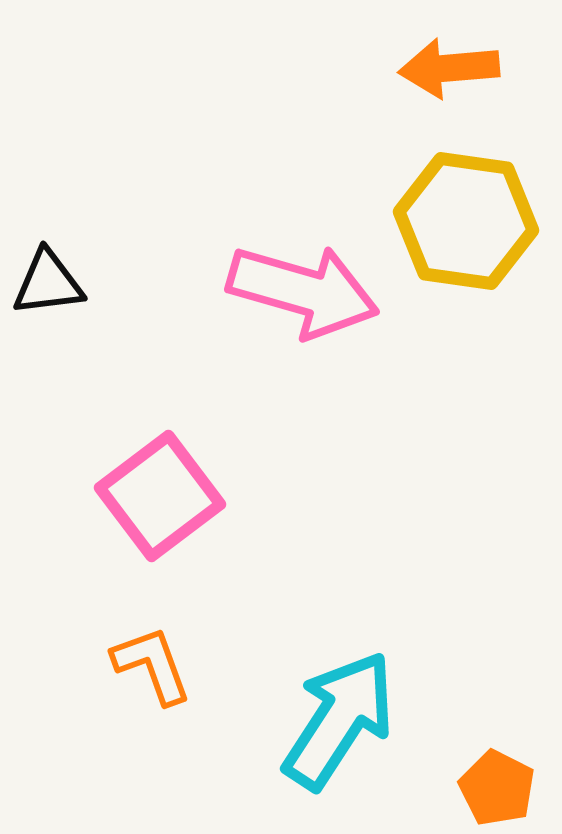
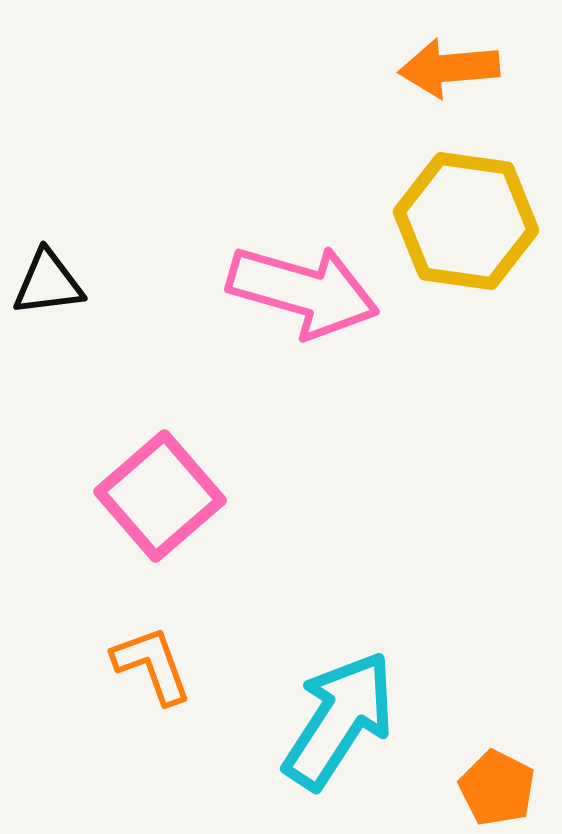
pink square: rotated 4 degrees counterclockwise
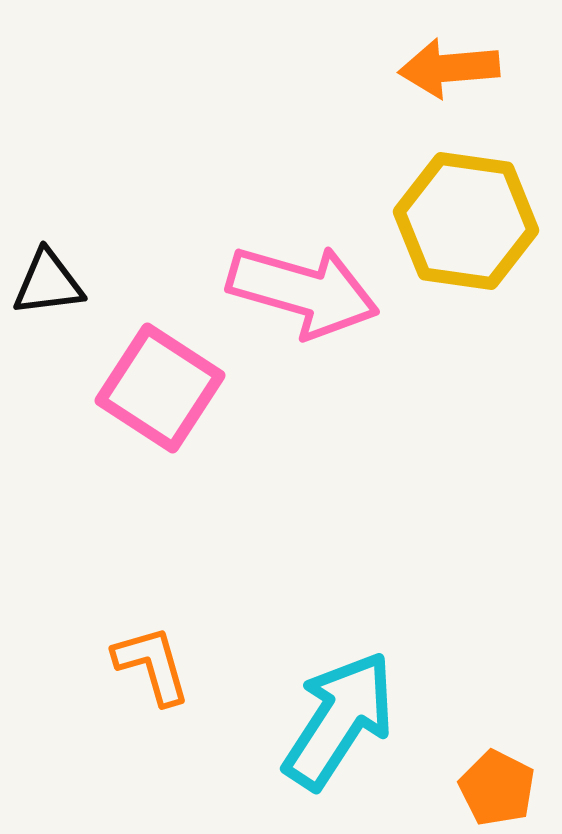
pink square: moved 108 px up; rotated 16 degrees counterclockwise
orange L-shape: rotated 4 degrees clockwise
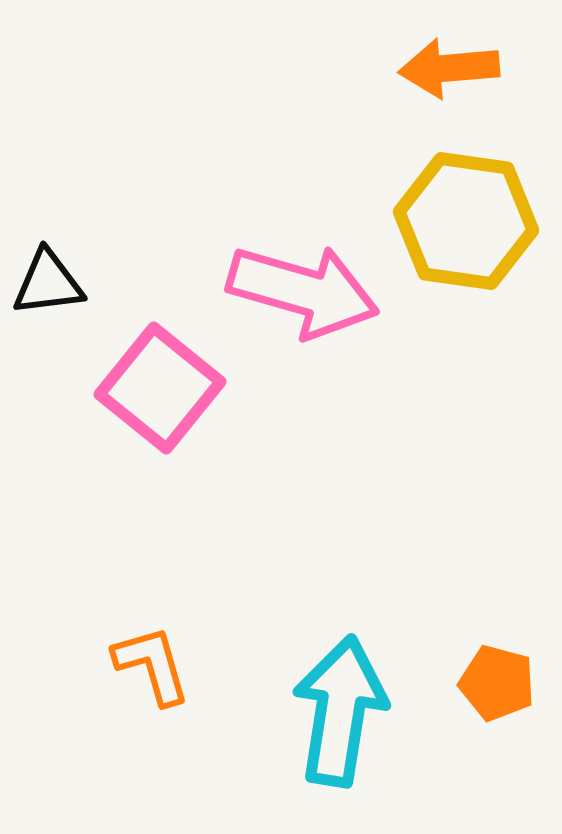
pink square: rotated 6 degrees clockwise
cyan arrow: moved 1 px right, 9 px up; rotated 24 degrees counterclockwise
orange pentagon: moved 105 px up; rotated 12 degrees counterclockwise
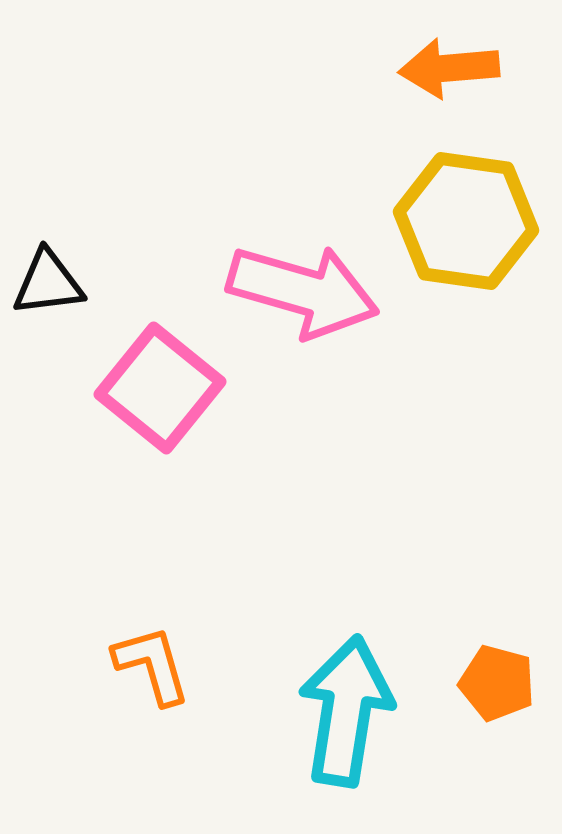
cyan arrow: moved 6 px right
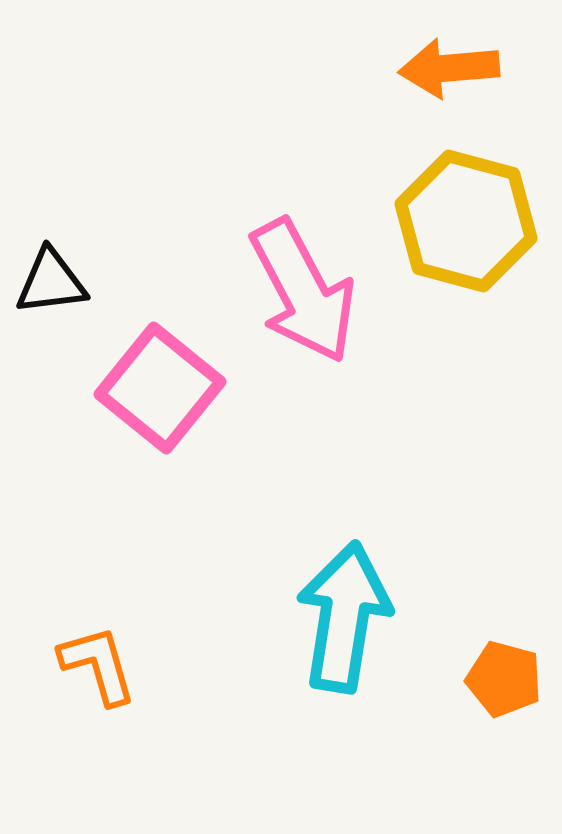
yellow hexagon: rotated 7 degrees clockwise
black triangle: moved 3 px right, 1 px up
pink arrow: rotated 46 degrees clockwise
orange L-shape: moved 54 px left
orange pentagon: moved 7 px right, 4 px up
cyan arrow: moved 2 px left, 94 px up
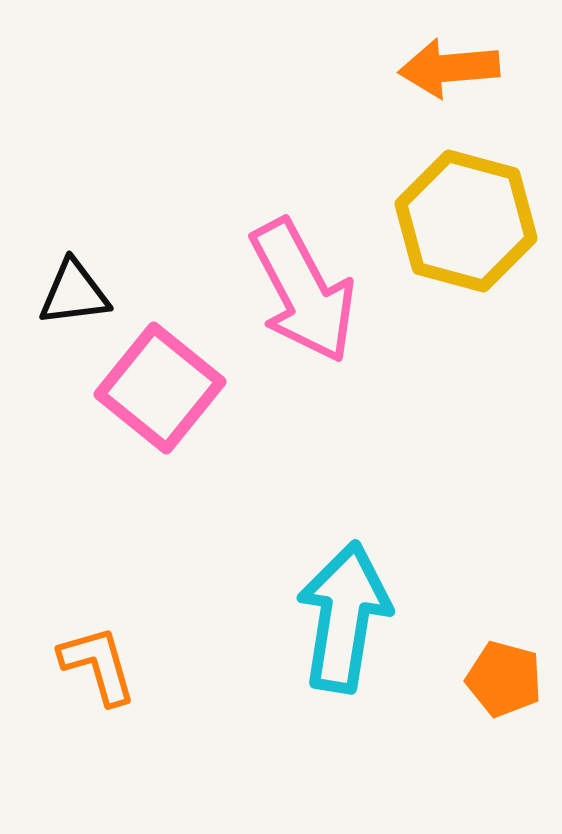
black triangle: moved 23 px right, 11 px down
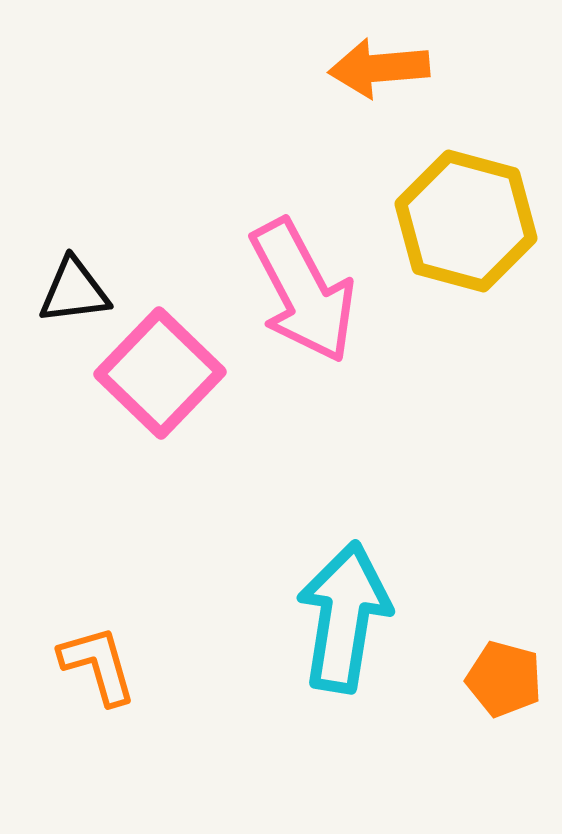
orange arrow: moved 70 px left
black triangle: moved 2 px up
pink square: moved 15 px up; rotated 5 degrees clockwise
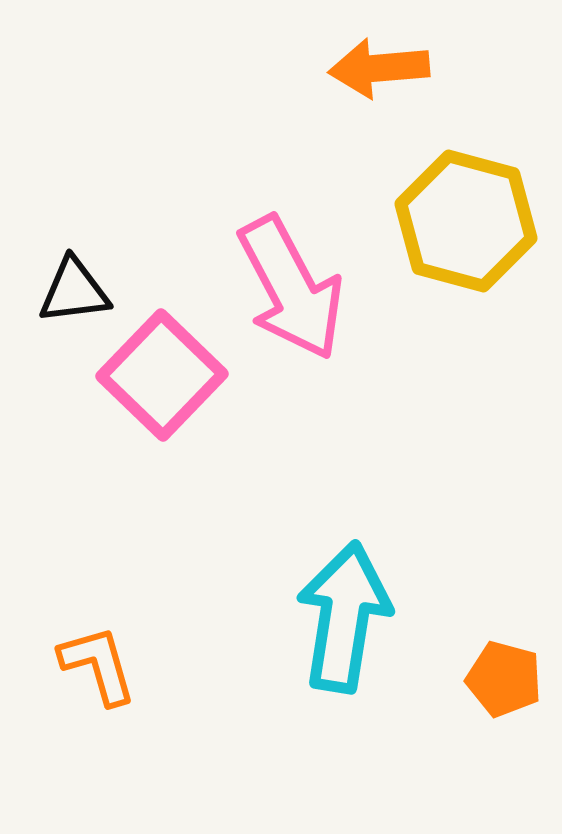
pink arrow: moved 12 px left, 3 px up
pink square: moved 2 px right, 2 px down
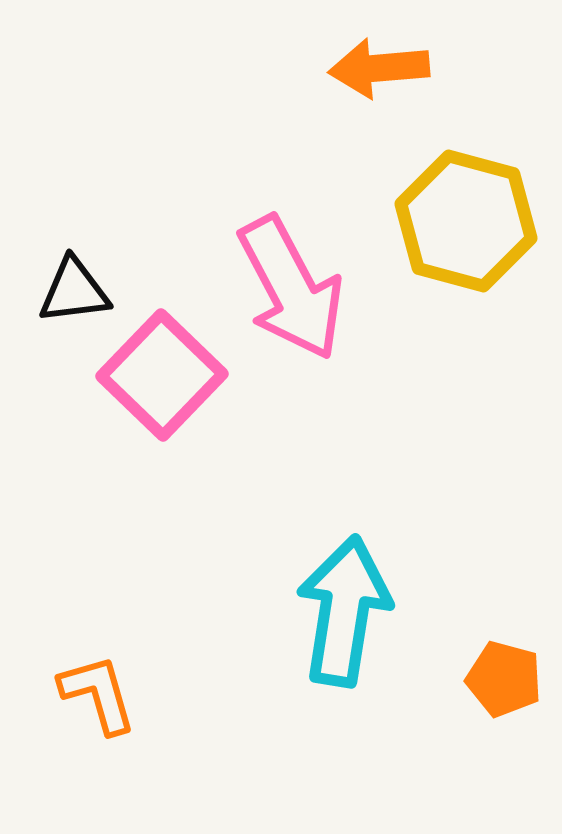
cyan arrow: moved 6 px up
orange L-shape: moved 29 px down
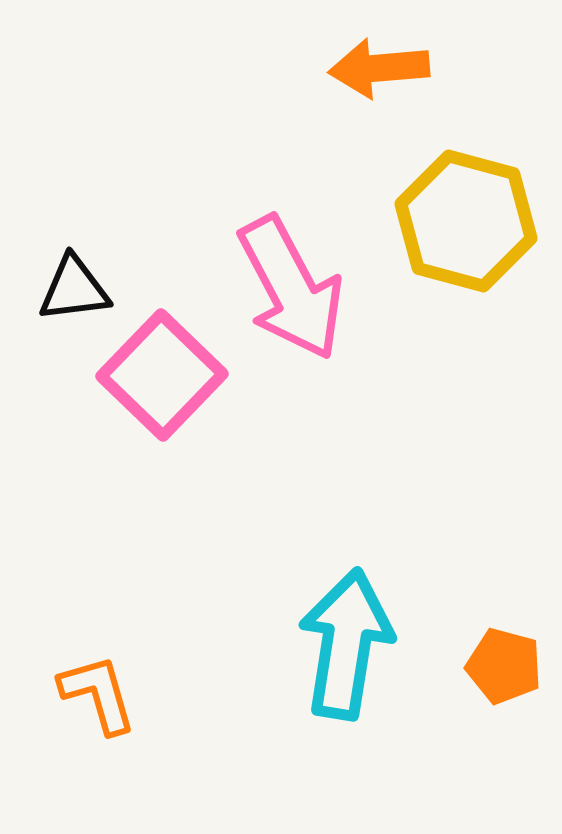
black triangle: moved 2 px up
cyan arrow: moved 2 px right, 33 px down
orange pentagon: moved 13 px up
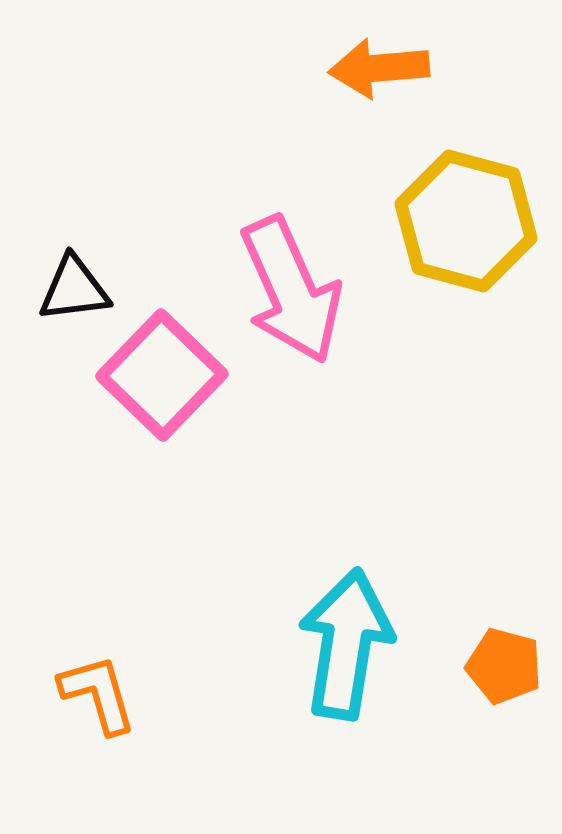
pink arrow: moved 2 px down; rotated 4 degrees clockwise
